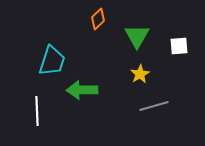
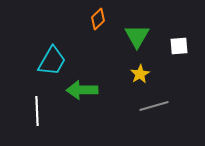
cyan trapezoid: rotated 12 degrees clockwise
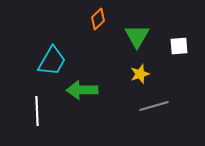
yellow star: rotated 12 degrees clockwise
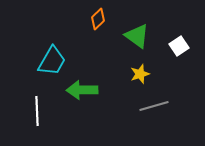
green triangle: rotated 24 degrees counterclockwise
white square: rotated 30 degrees counterclockwise
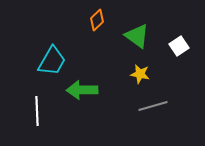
orange diamond: moved 1 px left, 1 px down
yellow star: rotated 30 degrees clockwise
gray line: moved 1 px left
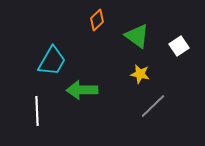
gray line: rotated 28 degrees counterclockwise
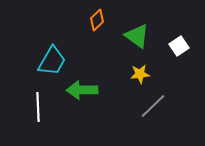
yellow star: rotated 18 degrees counterclockwise
white line: moved 1 px right, 4 px up
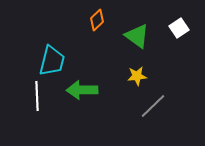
white square: moved 18 px up
cyan trapezoid: rotated 16 degrees counterclockwise
yellow star: moved 3 px left, 2 px down
white line: moved 1 px left, 11 px up
